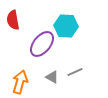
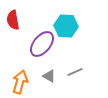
gray triangle: moved 3 px left, 1 px up
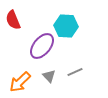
red semicircle: rotated 12 degrees counterclockwise
purple ellipse: moved 2 px down
gray triangle: rotated 16 degrees clockwise
orange arrow: rotated 150 degrees counterclockwise
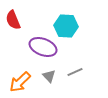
purple ellipse: moved 1 px right, 1 px down; rotated 72 degrees clockwise
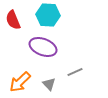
cyan hexagon: moved 18 px left, 11 px up
gray triangle: moved 8 px down
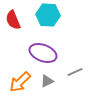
purple ellipse: moved 6 px down
gray triangle: moved 2 px left, 3 px up; rotated 48 degrees clockwise
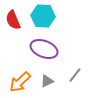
cyan hexagon: moved 5 px left, 1 px down
purple ellipse: moved 1 px right, 4 px up
gray line: moved 3 px down; rotated 28 degrees counterclockwise
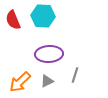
purple ellipse: moved 5 px right, 5 px down; rotated 24 degrees counterclockwise
gray line: rotated 21 degrees counterclockwise
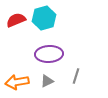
cyan hexagon: moved 1 px right, 2 px down; rotated 20 degrees counterclockwise
red semicircle: moved 3 px right; rotated 90 degrees clockwise
gray line: moved 1 px right, 1 px down
orange arrow: moved 3 px left; rotated 35 degrees clockwise
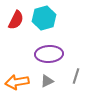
red semicircle: rotated 138 degrees clockwise
